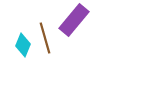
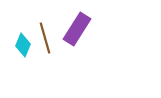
purple rectangle: moved 3 px right, 9 px down; rotated 8 degrees counterclockwise
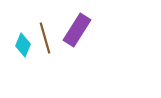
purple rectangle: moved 1 px down
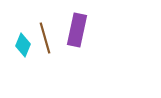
purple rectangle: rotated 20 degrees counterclockwise
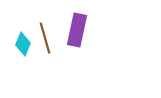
cyan diamond: moved 1 px up
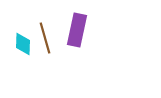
cyan diamond: rotated 20 degrees counterclockwise
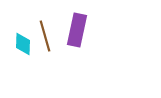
brown line: moved 2 px up
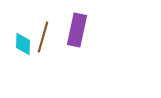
brown line: moved 2 px left, 1 px down; rotated 32 degrees clockwise
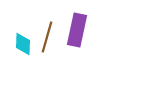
brown line: moved 4 px right
